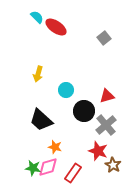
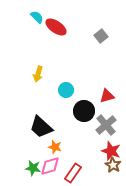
gray square: moved 3 px left, 2 px up
black trapezoid: moved 7 px down
red star: moved 13 px right
pink diamond: moved 2 px right, 1 px up
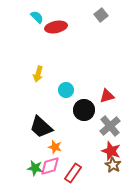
red ellipse: rotated 45 degrees counterclockwise
gray square: moved 21 px up
black circle: moved 1 px up
gray cross: moved 4 px right, 1 px down
green star: moved 2 px right
